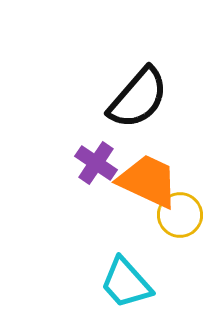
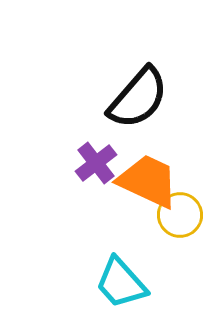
purple cross: rotated 18 degrees clockwise
cyan trapezoid: moved 5 px left
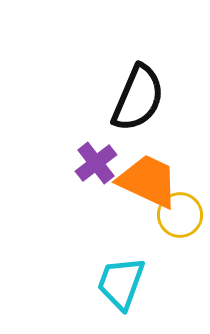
black semicircle: rotated 18 degrees counterclockwise
cyan trapezoid: rotated 62 degrees clockwise
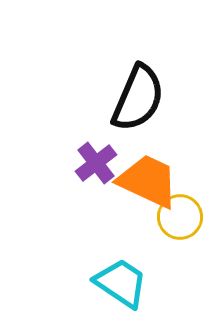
yellow circle: moved 2 px down
cyan trapezoid: rotated 104 degrees clockwise
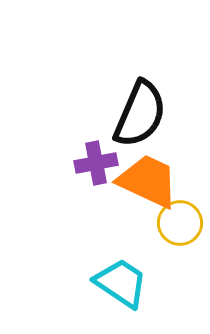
black semicircle: moved 2 px right, 16 px down
purple cross: rotated 27 degrees clockwise
yellow circle: moved 6 px down
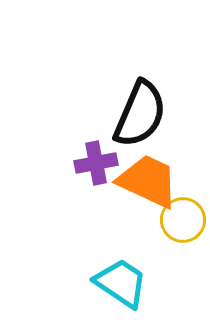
yellow circle: moved 3 px right, 3 px up
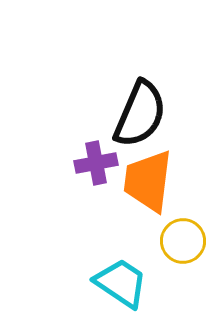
orange trapezoid: rotated 108 degrees counterclockwise
yellow circle: moved 21 px down
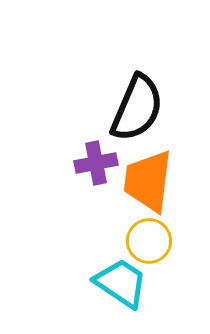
black semicircle: moved 3 px left, 6 px up
yellow circle: moved 34 px left
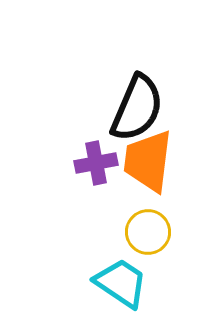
orange trapezoid: moved 20 px up
yellow circle: moved 1 px left, 9 px up
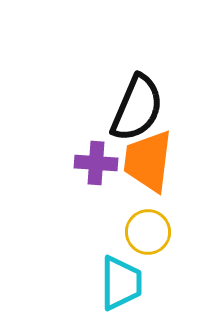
purple cross: rotated 15 degrees clockwise
cyan trapezoid: rotated 56 degrees clockwise
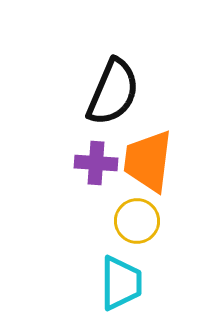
black semicircle: moved 24 px left, 16 px up
yellow circle: moved 11 px left, 11 px up
